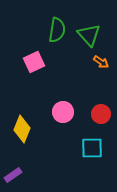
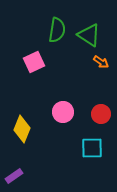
green triangle: rotated 15 degrees counterclockwise
purple rectangle: moved 1 px right, 1 px down
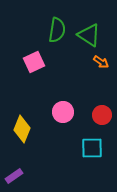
red circle: moved 1 px right, 1 px down
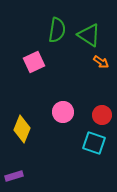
cyan square: moved 2 px right, 5 px up; rotated 20 degrees clockwise
purple rectangle: rotated 18 degrees clockwise
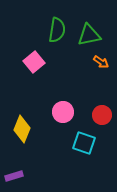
green triangle: rotated 45 degrees counterclockwise
pink square: rotated 15 degrees counterclockwise
cyan square: moved 10 px left
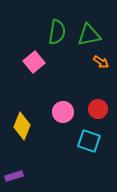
green semicircle: moved 2 px down
red circle: moved 4 px left, 6 px up
yellow diamond: moved 3 px up
cyan square: moved 5 px right, 2 px up
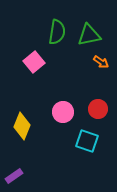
cyan square: moved 2 px left
purple rectangle: rotated 18 degrees counterclockwise
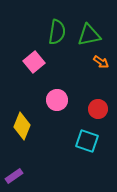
pink circle: moved 6 px left, 12 px up
